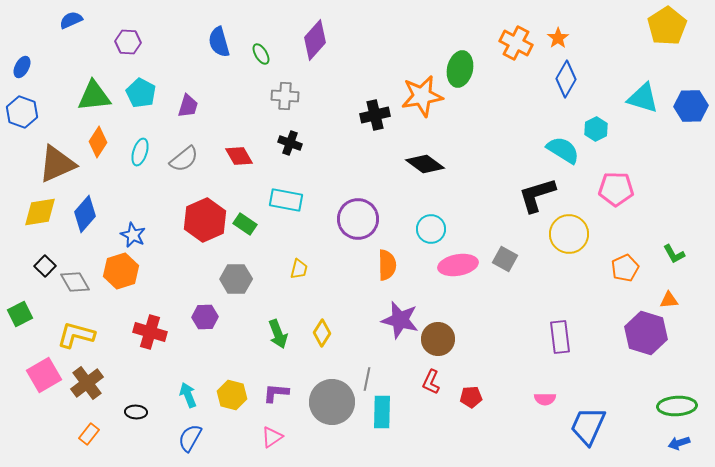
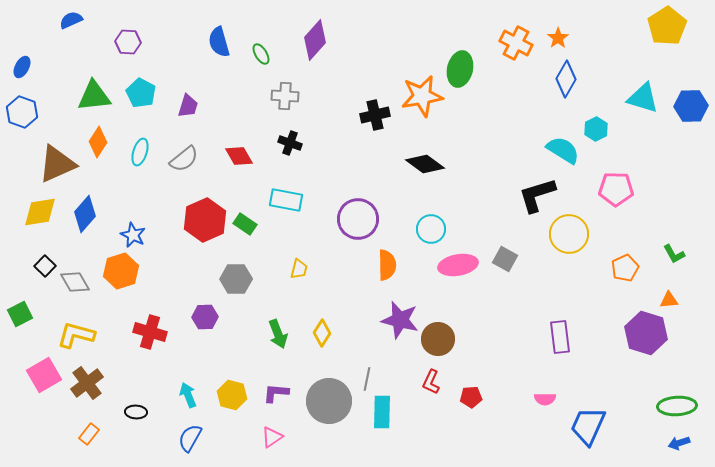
gray circle at (332, 402): moved 3 px left, 1 px up
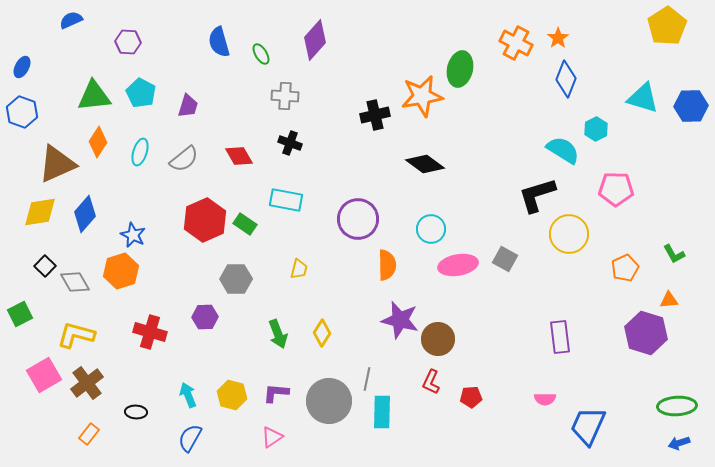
blue diamond at (566, 79): rotated 9 degrees counterclockwise
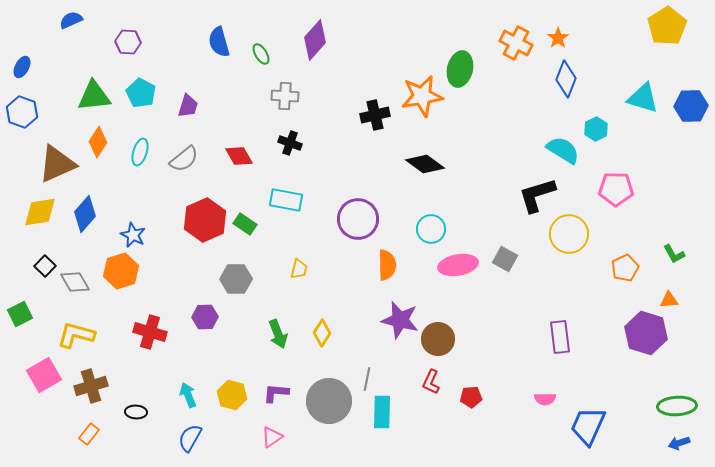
brown cross at (87, 383): moved 4 px right, 3 px down; rotated 20 degrees clockwise
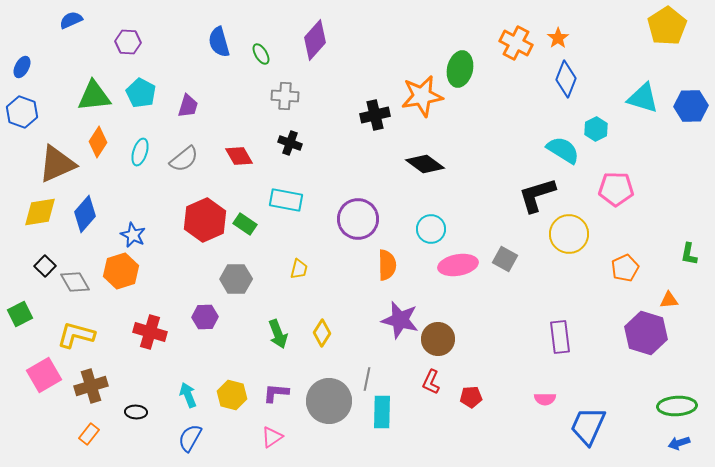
green L-shape at (674, 254): moved 15 px right; rotated 40 degrees clockwise
